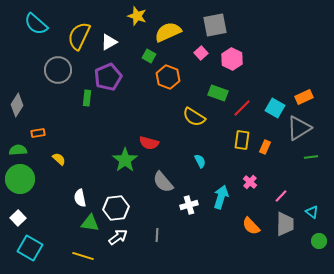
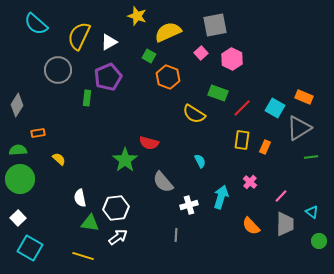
orange rectangle at (304, 97): rotated 48 degrees clockwise
yellow semicircle at (194, 117): moved 3 px up
gray line at (157, 235): moved 19 px right
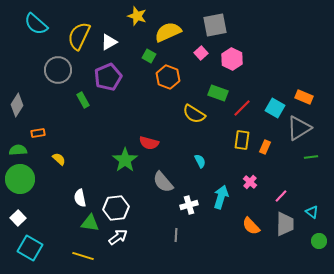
green rectangle at (87, 98): moved 4 px left, 2 px down; rotated 35 degrees counterclockwise
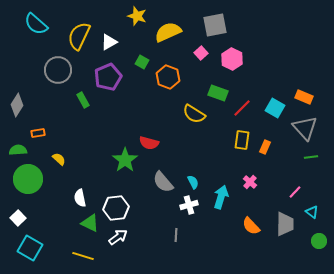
green square at (149, 56): moved 7 px left, 6 px down
gray triangle at (299, 128): moved 6 px right; rotated 40 degrees counterclockwise
cyan semicircle at (200, 161): moved 7 px left, 21 px down
green circle at (20, 179): moved 8 px right
pink line at (281, 196): moved 14 px right, 4 px up
green triangle at (90, 223): rotated 18 degrees clockwise
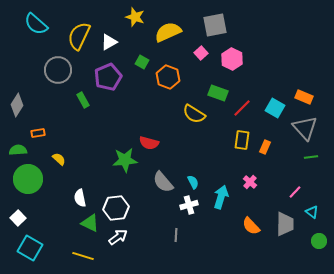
yellow star at (137, 16): moved 2 px left, 1 px down
green star at (125, 160): rotated 30 degrees clockwise
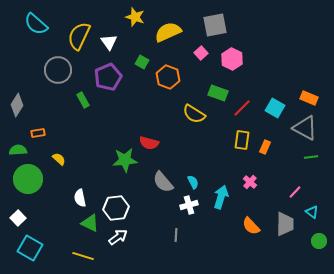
white triangle at (109, 42): rotated 36 degrees counterclockwise
orange rectangle at (304, 97): moved 5 px right, 1 px down
gray triangle at (305, 128): rotated 20 degrees counterclockwise
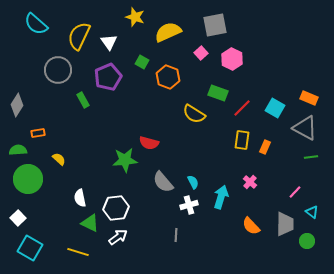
green circle at (319, 241): moved 12 px left
yellow line at (83, 256): moved 5 px left, 4 px up
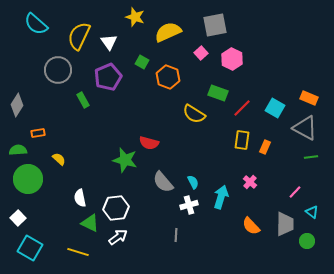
green star at (125, 160): rotated 20 degrees clockwise
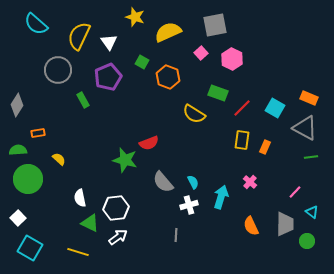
red semicircle at (149, 143): rotated 36 degrees counterclockwise
orange semicircle at (251, 226): rotated 18 degrees clockwise
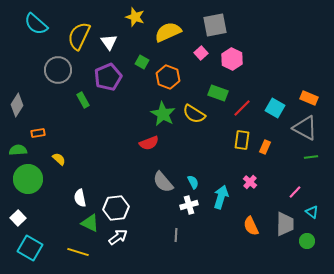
green star at (125, 160): moved 38 px right, 46 px up; rotated 15 degrees clockwise
